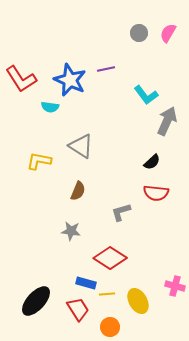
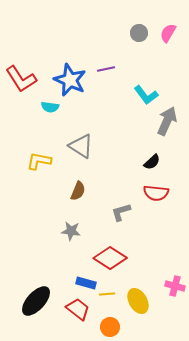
red trapezoid: rotated 20 degrees counterclockwise
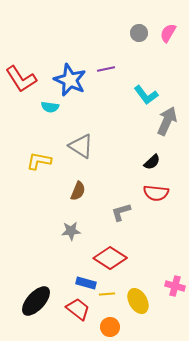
gray star: rotated 12 degrees counterclockwise
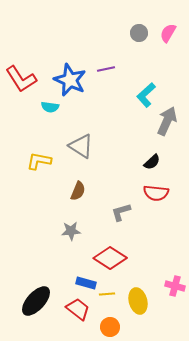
cyan L-shape: rotated 85 degrees clockwise
yellow ellipse: rotated 15 degrees clockwise
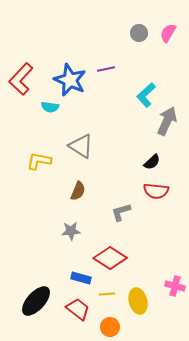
red L-shape: rotated 76 degrees clockwise
red semicircle: moved 2 px up
blue rectangle: moved 5 px left, 5 px up
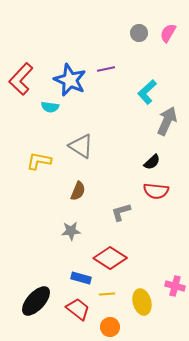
cyan L-shape: moved 1 px right, 3 px up
yellow ellipse: moved 4 px right, 1 px down
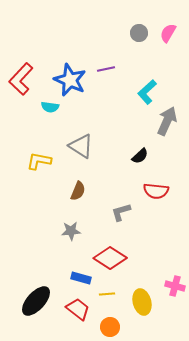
black semicircle: moved 12 px left, 6 px up
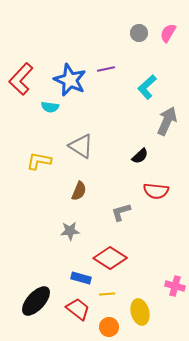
cyan L-shape: moved 5 px up
brown semicircle: moved 1 px right
gray star: moved 1 px left
yellow ellipse: moved 2 px left, 10 px down
orange circle: moved 1 px left
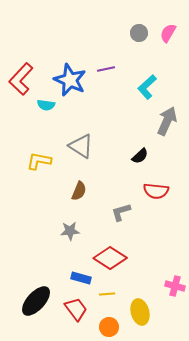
cyan semicircle: moved 4 px left, 2 px up
red trapezoid: moved 2 px left; rotated 15 degrees clockwise
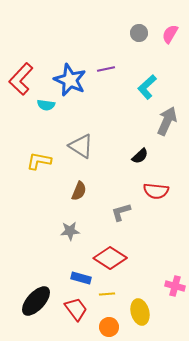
pink semicircle: moved 2 px right, 1 px down
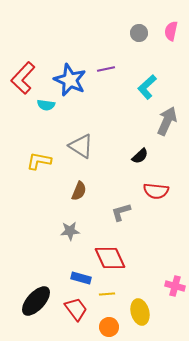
pink semicircle: moved 1 px right, 3 px up; rotated 18 degrees counterclockwise
red L-shape: moved 2 px right, 1 px up
red diamond: rotated 32 degrees clockwise
